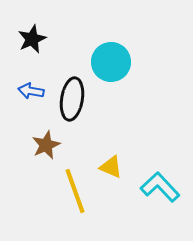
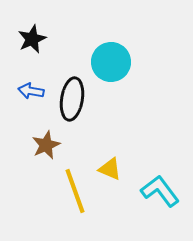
yellow triangle: moved 1 px left, 2 px down
cyan L-shape: moved 4 px down; rotated 6 degrees clockwise
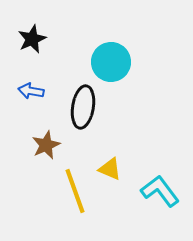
black ellipse: moved 11 px right, 8 px down
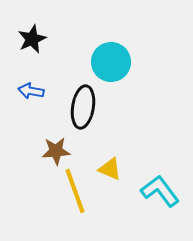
brown star: moved 10 px right, 6 px down; rotated 20 degrees clockwise
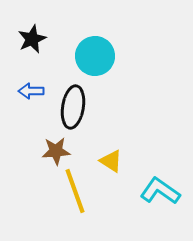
cyan circle: moved 16 px left, 6 px up
blue arrow: rotated 10 degrees counterclockwise
black ellipse: moved 10 px left
yellow triangle: moved 1 px right, 8 px up; rotated 10 degrees clockwise
cyan L-shape: rotated 18 degrees counterclockwise
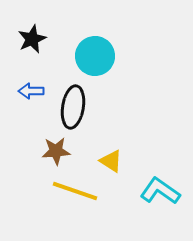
yellow line: rotated 51 degrees counterclockwise
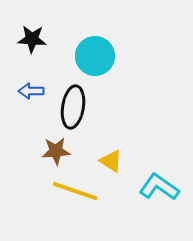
black star: rotated 28 degrees clockwise
cyan L-shape: moved 1 px left, 4 px up
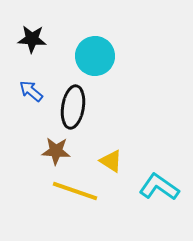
blue arrow: rotated 40 degrees clockwise
brown star: rotated 8 degrees clockwise
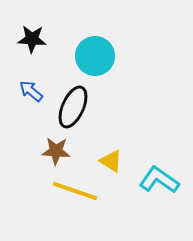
black ellipse: rotated 15 degrees clockwise
cyan L-shape: moved 7 px up
